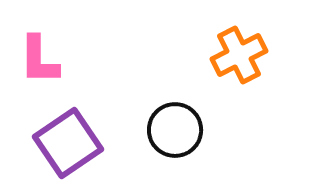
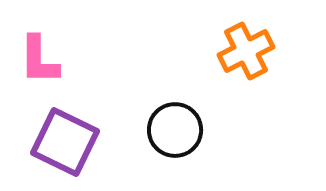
orange cross: moved 7 px right, 4 px up
purple square: moved 3 px left, 1 px up; rotated 30 degrees counterclockwise
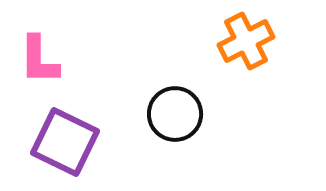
orange cross: moved 10 px up
black circle: moved 16 px up
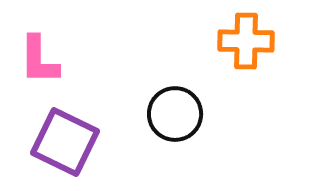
orange cross: rotated 28 degrees clockwise
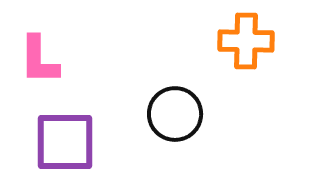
purple square: rotated 26 degrees counterclockwise
